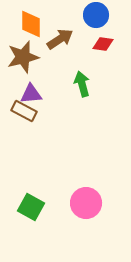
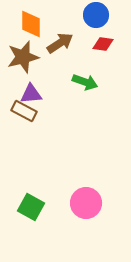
brown arrow: moved 4 px down
green arrow: moved 3 px right, 2 px up; rotated 125 degrees clockwise
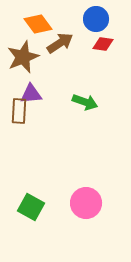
blue circle: moved 4 px down
orange diamond: moved 7 px right; rotated 36 degrees counterclockwise
brown star: rotated 8 degrees counterclockwise
green arrow: moved 20 px down
brown rectangle: moved 5 px left; rotated 65 degrees clockwise
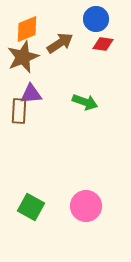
orange diamond: moved 11 px left, 5 px down; rotated 76 degrees counterclockwise
pink circle: moved 3 px down
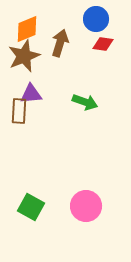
brown arrow: rotated 40 degrees counterclockwise
brown star: moved 1 px right, 1 px up
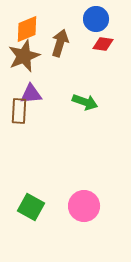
pink circle: moved 2 px left
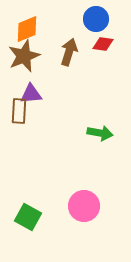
brown arrow: moved 9 px right, 9 px down
green arrow: moved 15 px right, 31 px down; rotated 10 degrees counterclockwise
green square: moved 3 px left, 10 px down
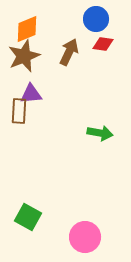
brown arrow: rotated 8 degrees clockwise
pink circle: moved 1 px right, 31 px down
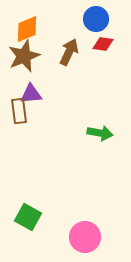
brown rectangle: rotated 10 degrees counterclockwise
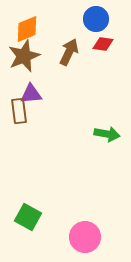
green arrow: moved 7 px right, 1 px down
